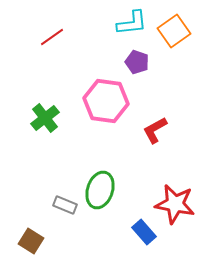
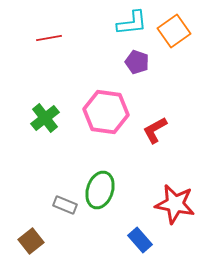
red line: moved 3 px left, 1 px down; rotated 25 degrees clockwise
pink hexagon: moved 11 px down
blue rectangle: moved 4 px left, 8 px down
brown square: rotated 20 degrees clockwise
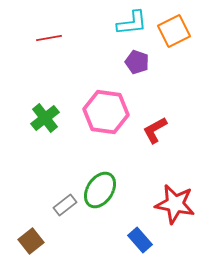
orange square: rotated 8 degrees clockwise
green ellipse: rotated 15 degrees clockwise
gray rectangle: rotated 60 degrees counterclockwise
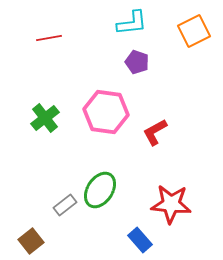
orange square: moved 20 px right
red L-shape: moved 2 px down
red star: moved 4 px left; rotated 6 degrees counterclockwise
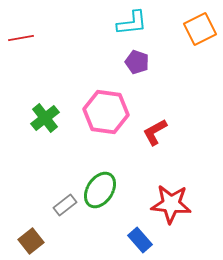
orange square: moved 6 px right, 2 px up
red line: moved 28 px left
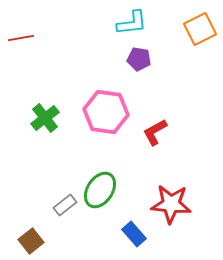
purple pentagon: moved 2 px right, 3 px up; rotated 10 degrees counterclockwise
blue rectangle: moved 6 px left, 6 px up
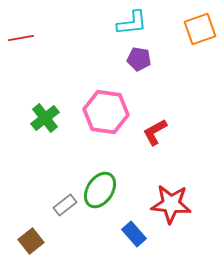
orange square: rotated 8 degrees clockwise
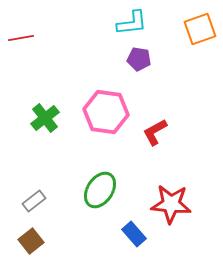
gray rectangle: moved 31 px left, 4 px up
